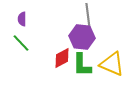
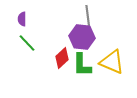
gray line: moved 2 px down
green line: moved 6 px right
red diamond: rotated 15 degrees counterclockwise
yellow triangle: moved 2 px up
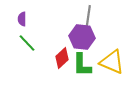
gray line: rotated 15 degrees clockwise
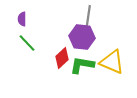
green L-shape: rotated 100 degrees clockwise
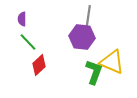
green line: moved 1 px right, 1 px up
red diamond: moved 23 px left, 7 px down
green L-shape: moved 12 px right, 7 px down; rotated 100 degrees clockwise
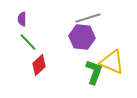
gray line: rotated 65 degrees clockwise
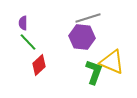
purple semicircle: moved 1 px right, 4 px down
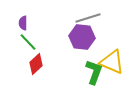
red diamond: moved 3 px left, 1 px up
